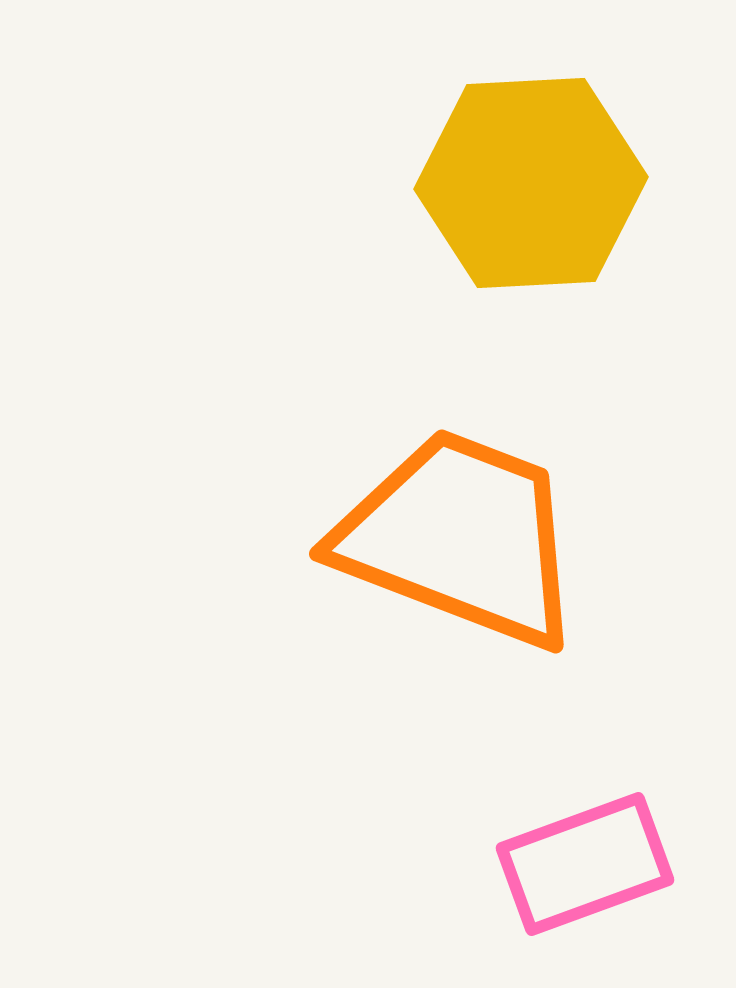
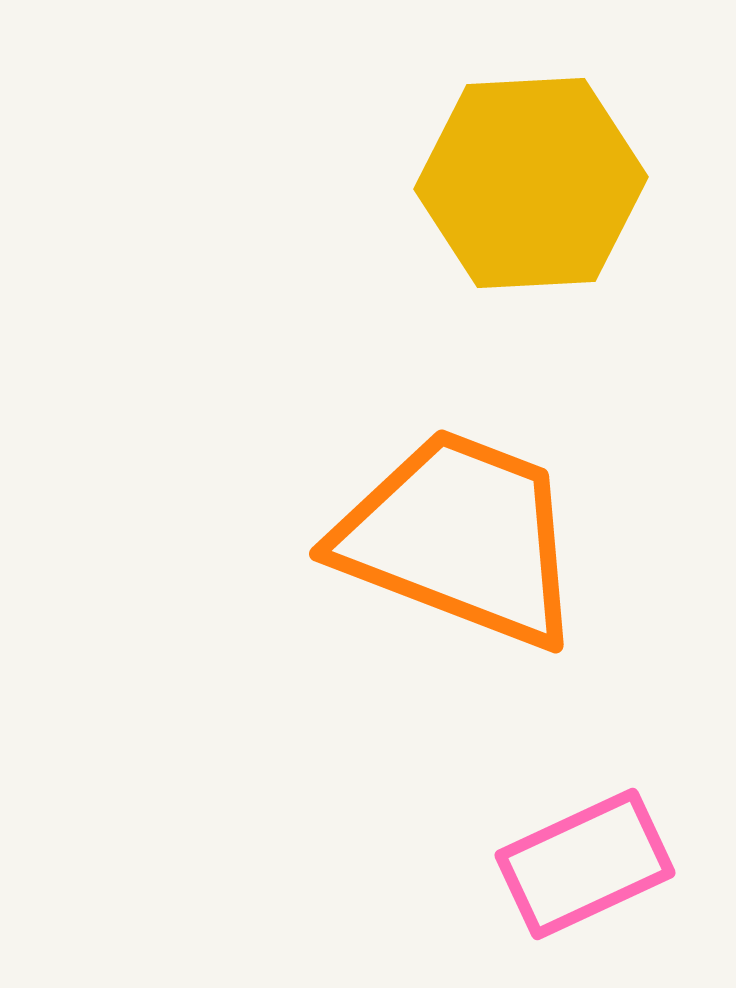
pink rectangle: rotated 5 degrees counterclockwise
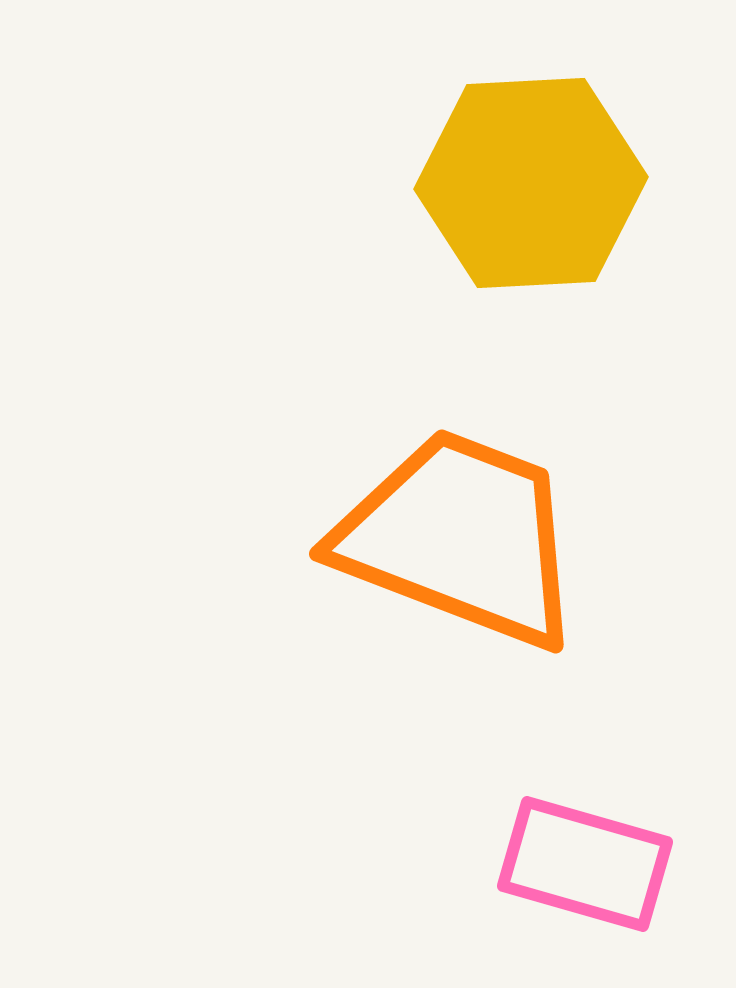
pink rectangle: rotated 41 degrees clockwise
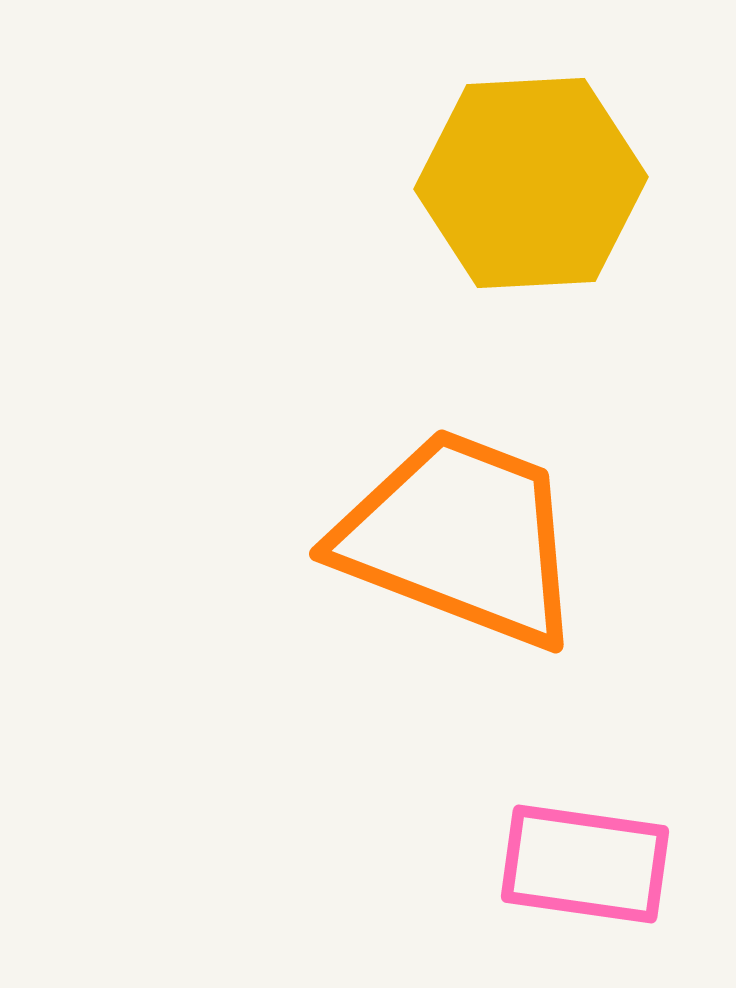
pink rectangle: rotated 8 degrees counterclockwise
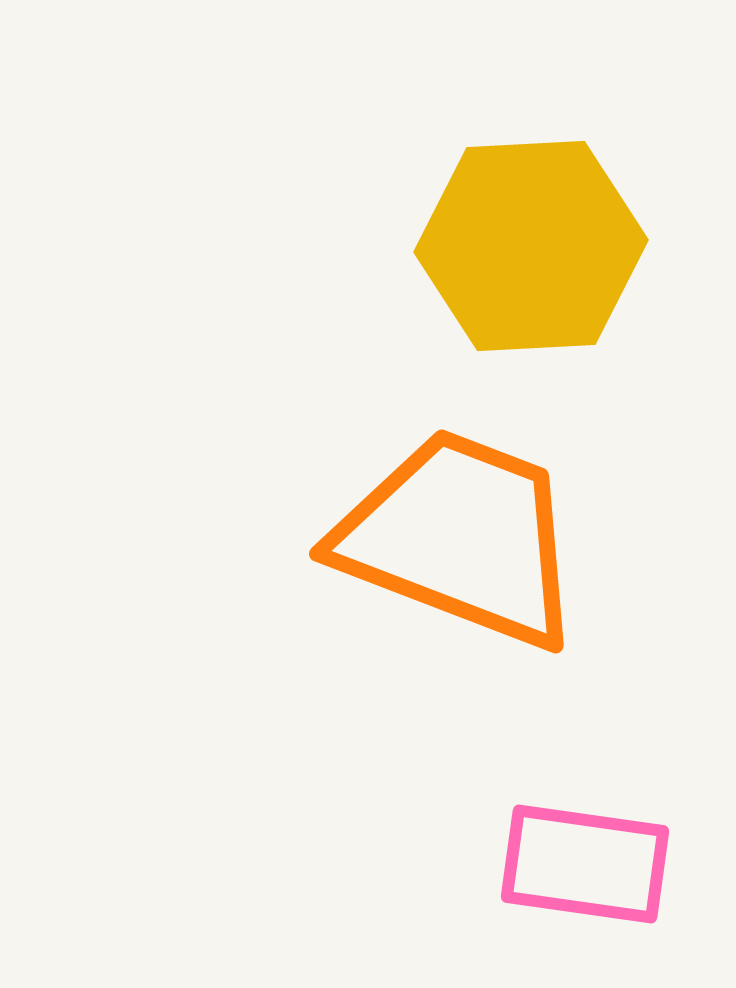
yellow hexagon: moved 63 px down
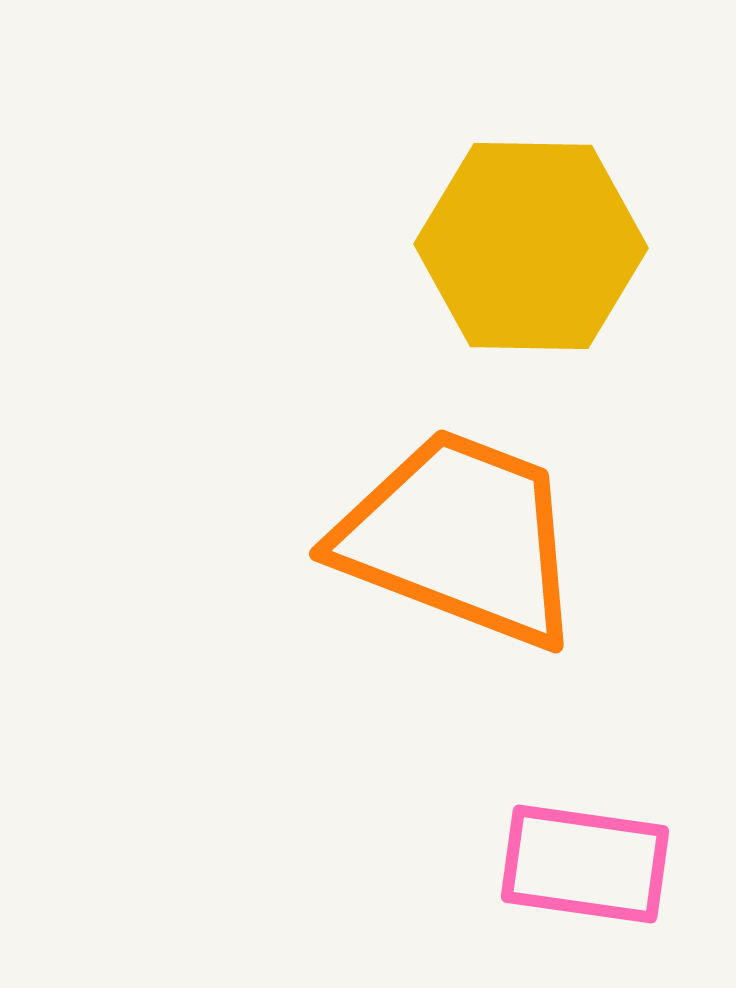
yellow hexagon: rotated 4 degrees clockwise
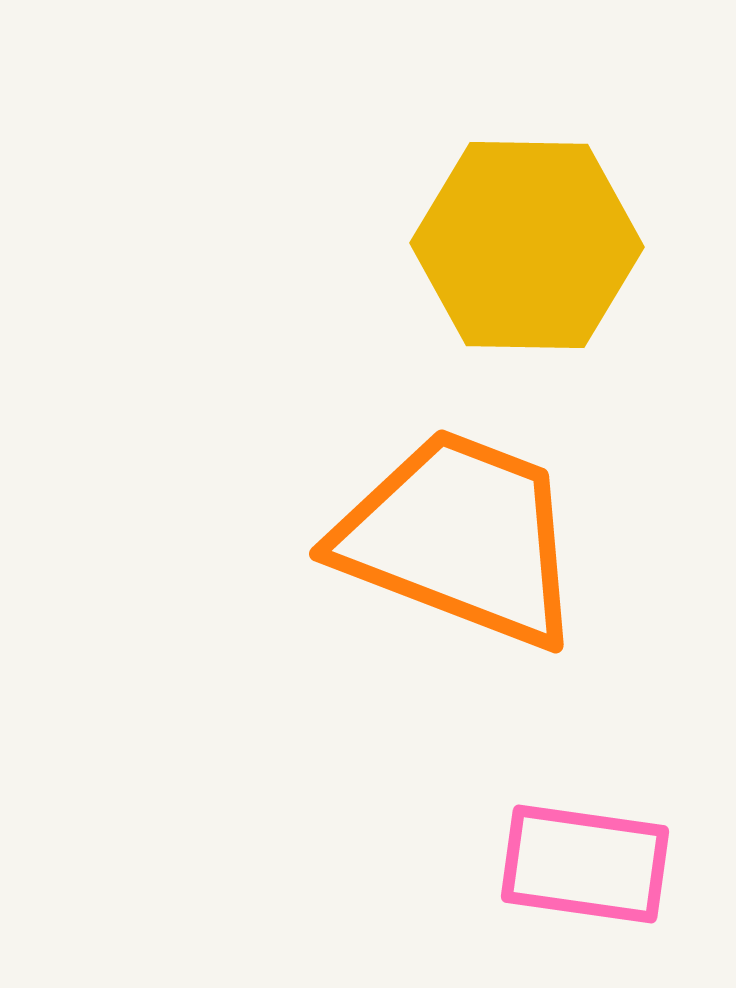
yellow hexagon: moved 4 px left, 1 px up
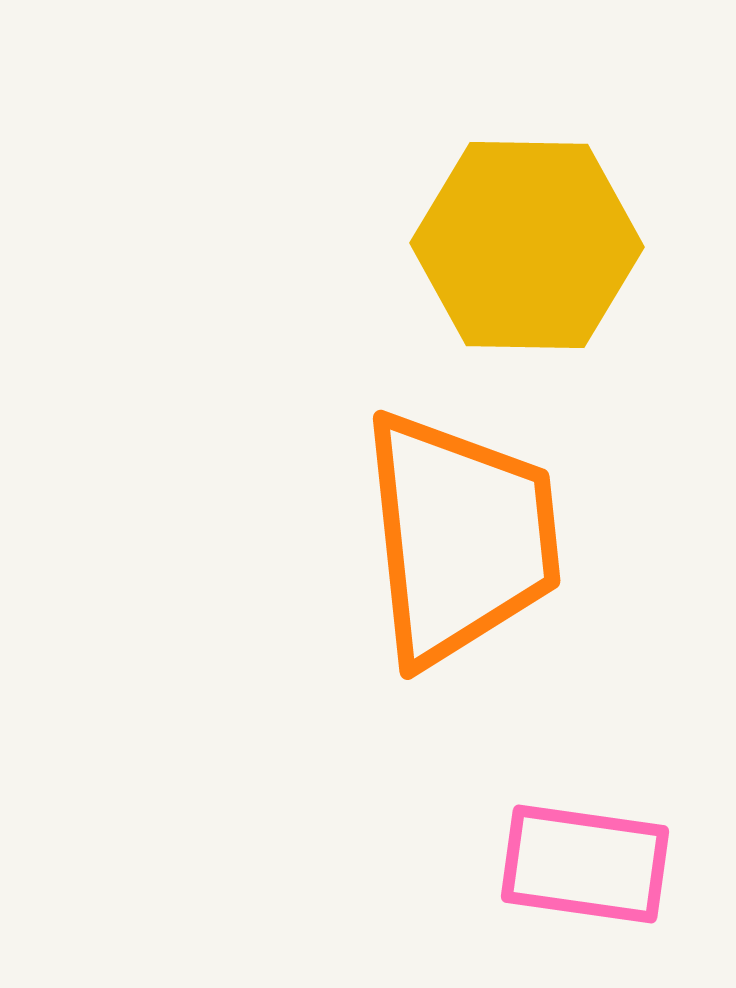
orange trapezoid: rotated 63 degrees clockwise
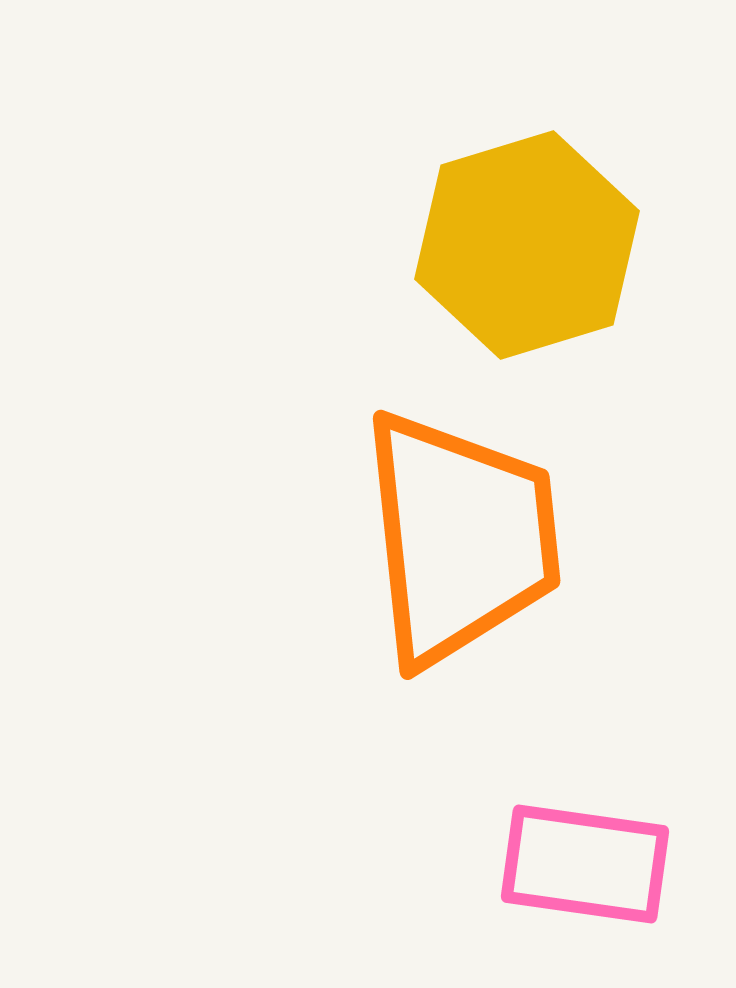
yellow hexagon: rotated 18 degrees counterclockwise
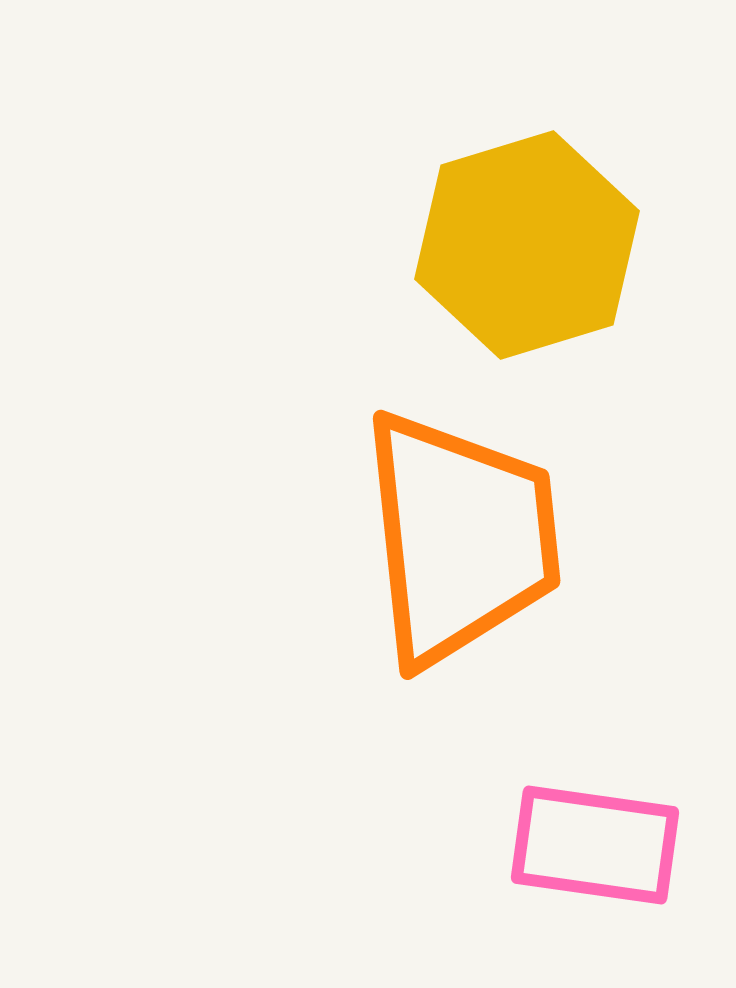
pink rectangle: moved 10 px right, 19 px up
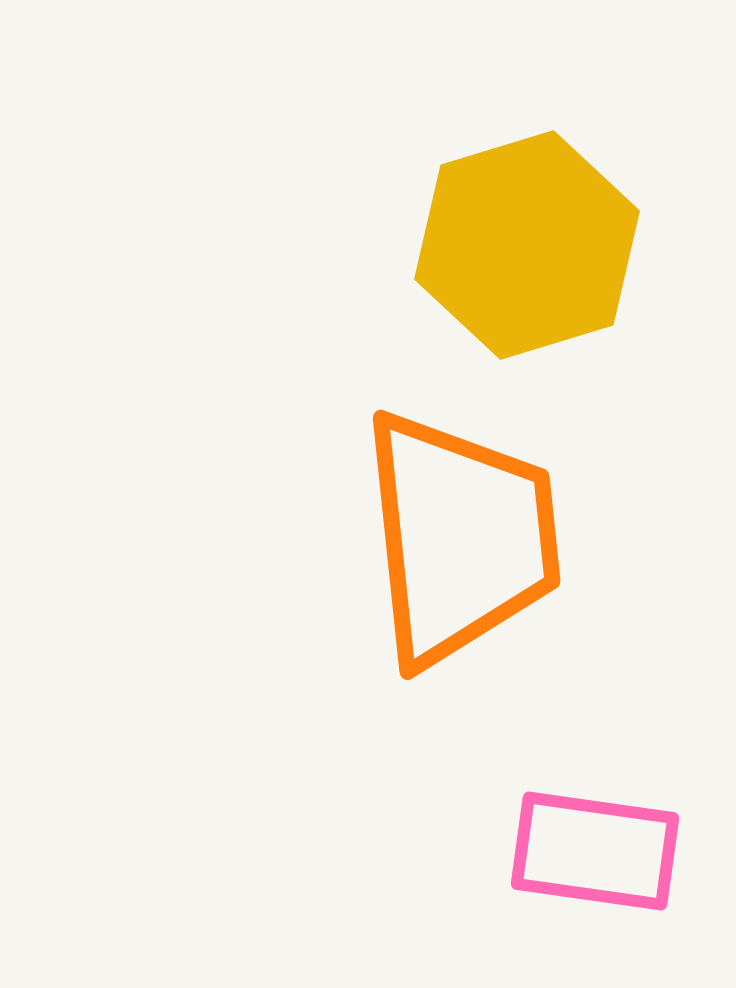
pink rectangle: moved 6 px down
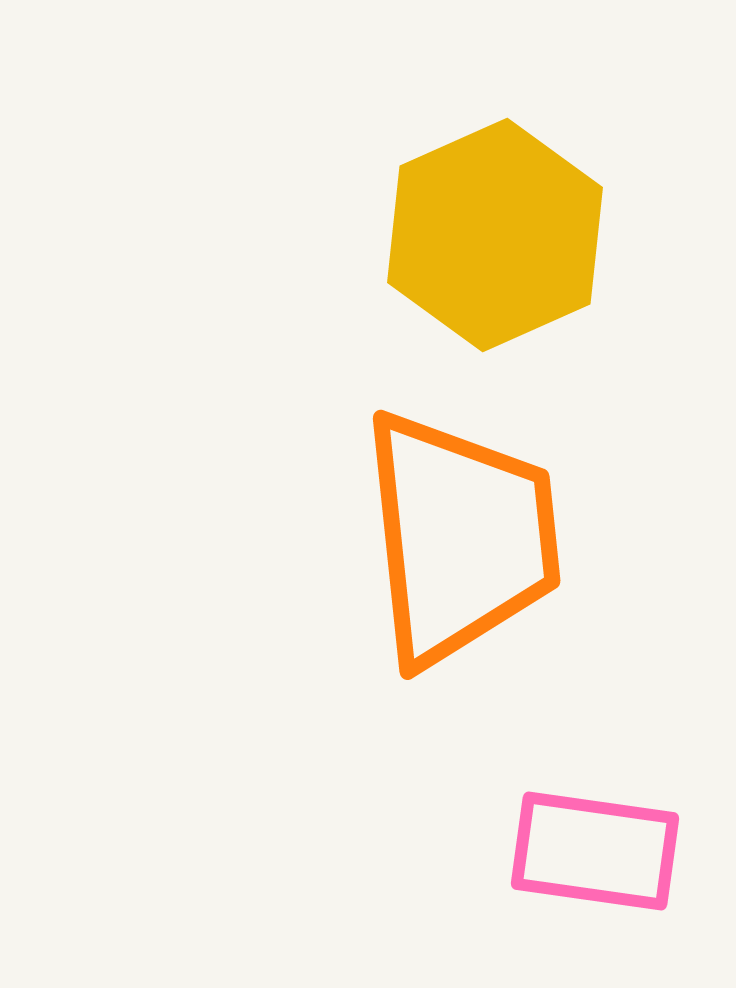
yellow hexagon: moved 32 px left, 10 px up; rotated 7 degrees counterclockwise
